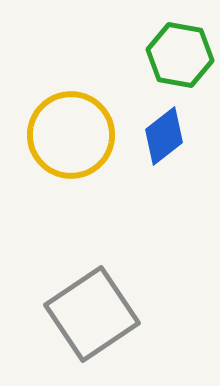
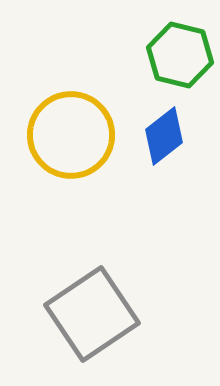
green hexagon: rotated 4 degrees clockwise
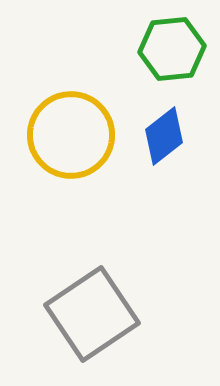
green hexagon: moved 8 px left, 6 px up; rotated 20 degrees counterclockwise
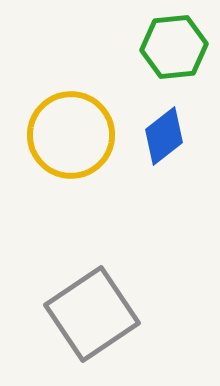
green hexagon: moved 2 px right, 2 px up
